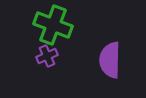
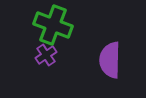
purple cross: moved 1 px left, 1 px up; rotated 10 degrees counterclockwise
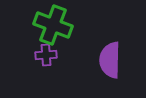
purple cross: rotated 30 degrees clockwise
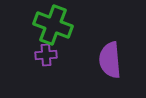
purple semicircle: rotated 6 degrees counterclockwise
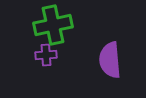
green cross: rotated 33 degrees counterclockwise
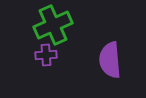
green cross: rotated 12 degrees counterclockwise
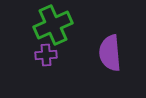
purple semicircle: moved 7 px up
